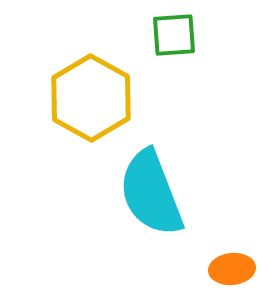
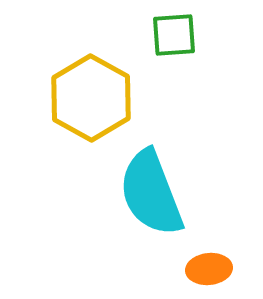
orange ellipse: moved 23 px left
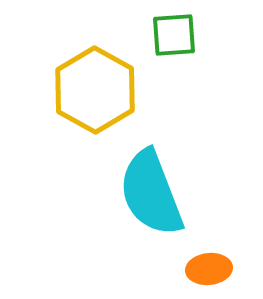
yellow hexagon: moved 4 px right, 8 px up
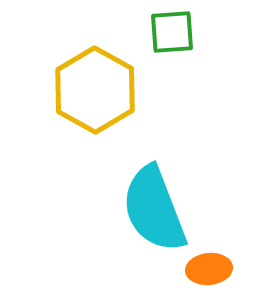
green square: moved 2 px left, 3 px up
cyan semicircle: moved 3 px right, 16 px down
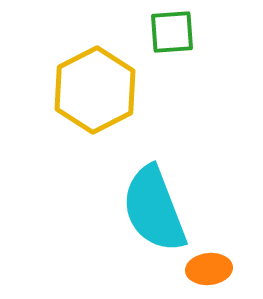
yellow hexagon: rotated 4 degrees clockwise
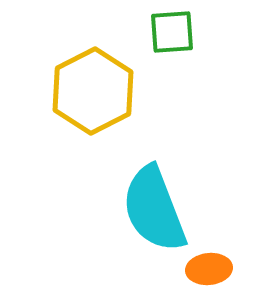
yellow hexagon: moved 2 px left, 1 px down
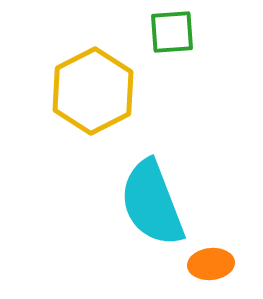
cyan semicircle: moved 2 px left, 6 px up
orange ellipse: moved 2 px right, 5 px up
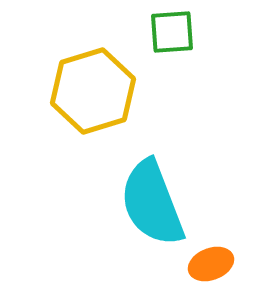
yellow hexagon: rotated 10 degrees clockwise
orange ellipse: rotated 15 degrees counterclockwise
